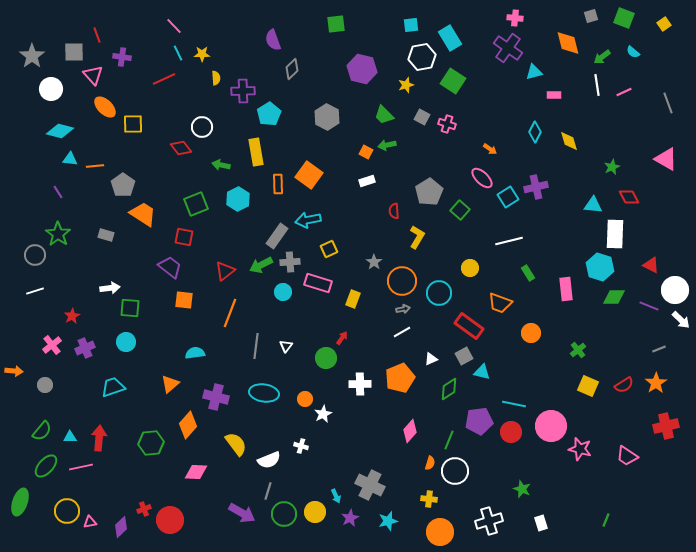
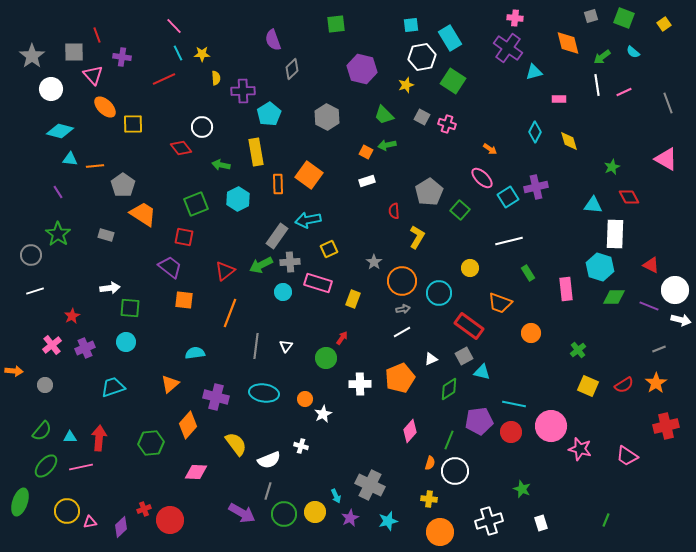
pink rectangle at (554, 95): moved 5 px right, 4 px down
gray circle at (35, 255): moved 4 px left
white arrow at (681, 320): rotated 30 degrees counterclockwise
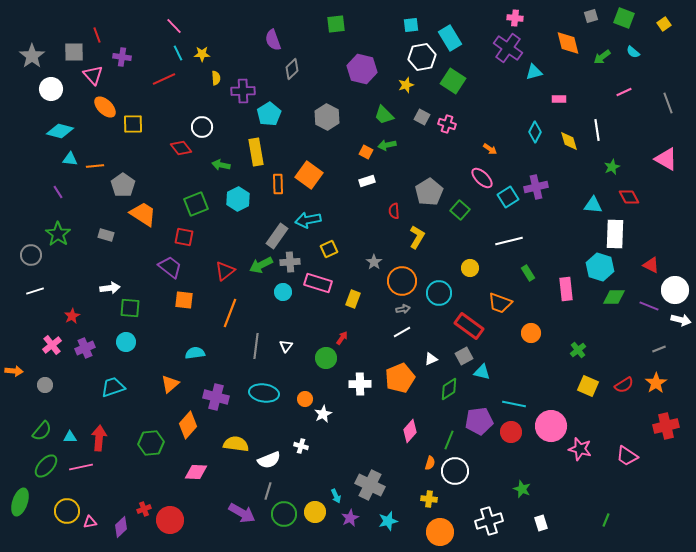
white line at (597, 85): moved 45 px down
yellow semicircle at (236, 444): rotated 45 degrees counterclockwise
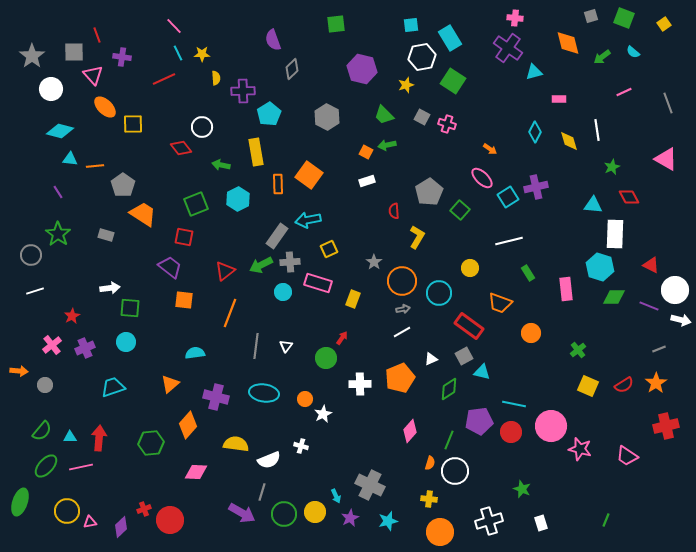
orange arrow at (14, 371): moved 5 px right
gray line at (268, 491): moved 6 px left, 1 px down
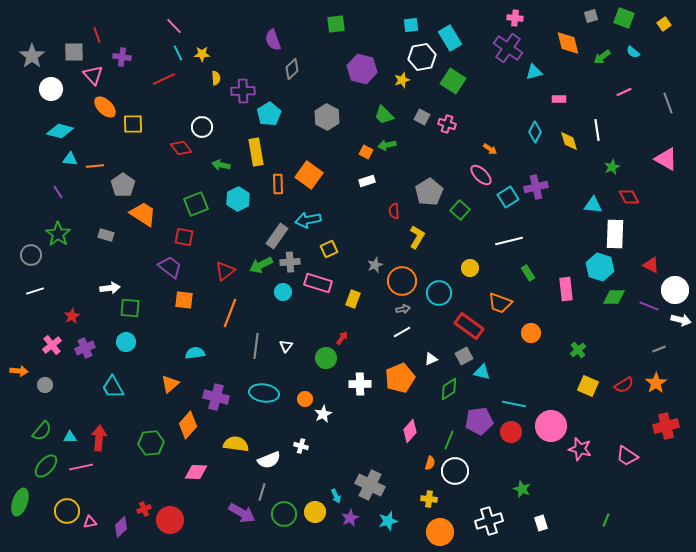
yellow star at (406, 85): moved 4 px left, 5 px up
pink ellipse at (482, 178): moved 1 px left, 3 px up
gray star at (374, 262): moved 1 px right, 3 px down; rotated 14 degrees clockwise
cyan trapezoid at (113, 387): rotated 100 degrees counterclockwise
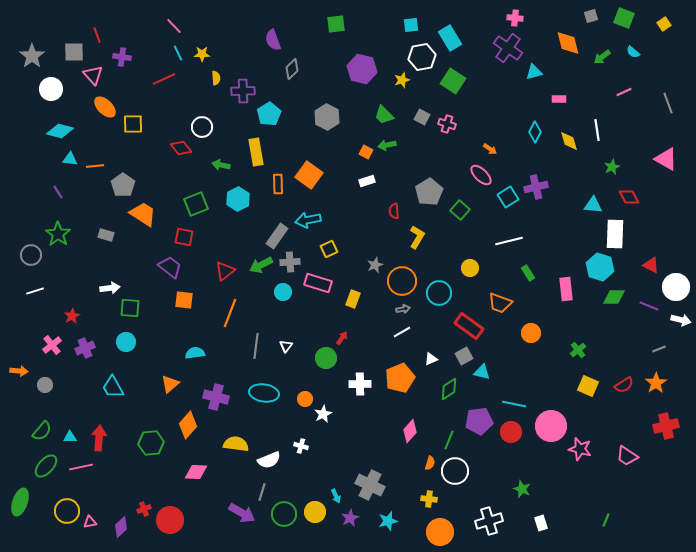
white circle at (675, 290): moved 1 px right, 3 px up
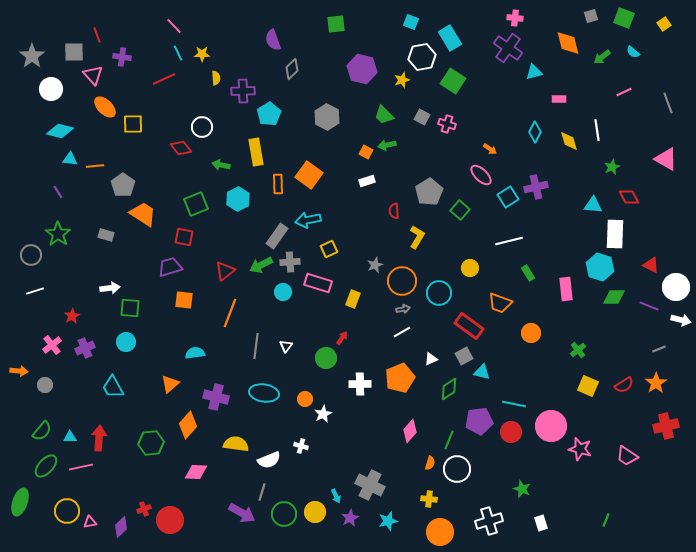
cyan square at (411, 25): moved 3 px up; rotated 28 degrees clockwise
purple trapezoid at (170, 267): rotated 55 degrees counterclockwise
white circle at (455, 471): moved 2 px right, 2 px up
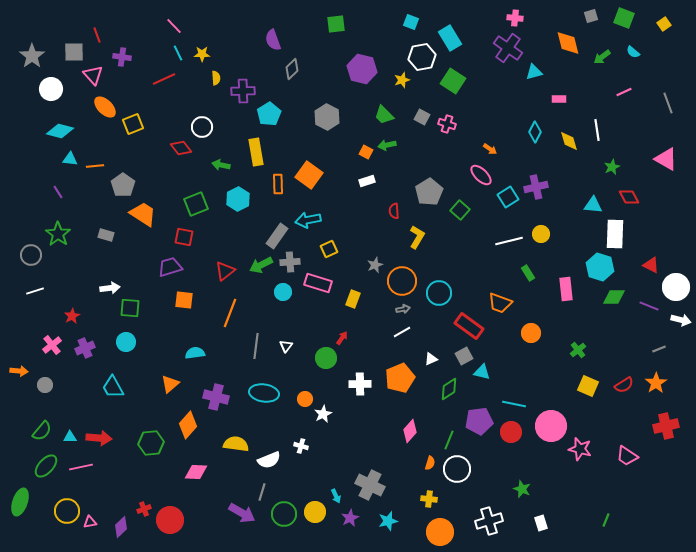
yellow square at (133, 124): rotated 20 degrees counterclockwise
yellow circle at (470, 268): moved 71 px right, 34 px up
red arrow at (99, 438): rotated 90 degrees clockwise
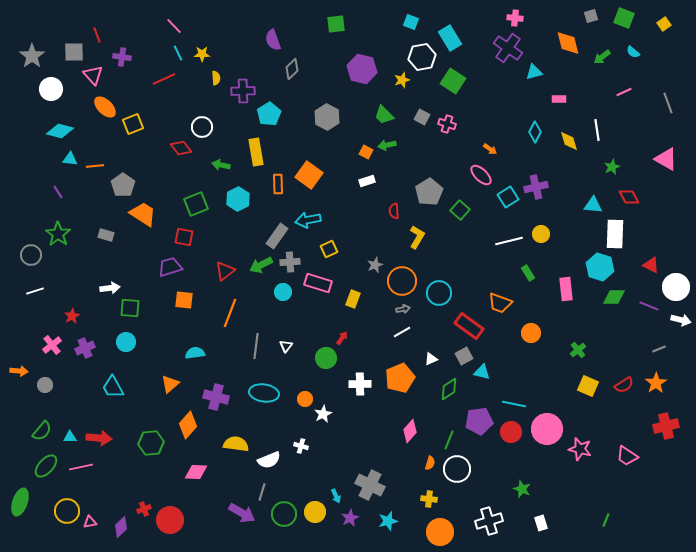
pink circle at (551, 426): moved 4 px left, 3 px down
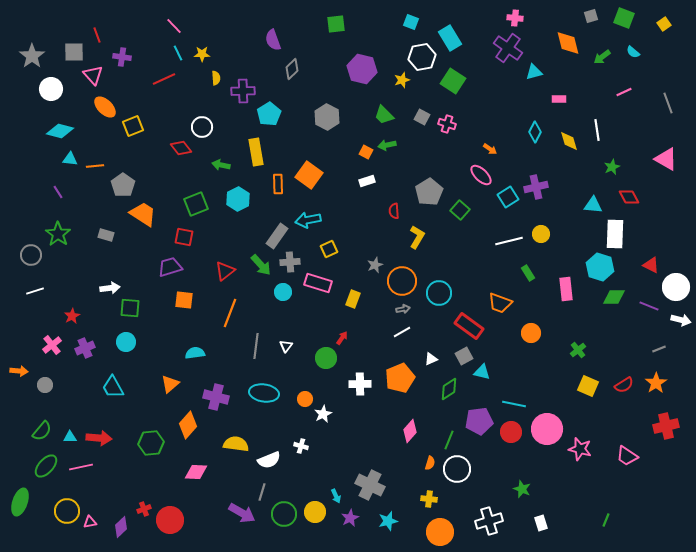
yellow square at (133, 124): moved 2 px down
green arrow at (261, 265): rotated 105 degrees counterclockwise
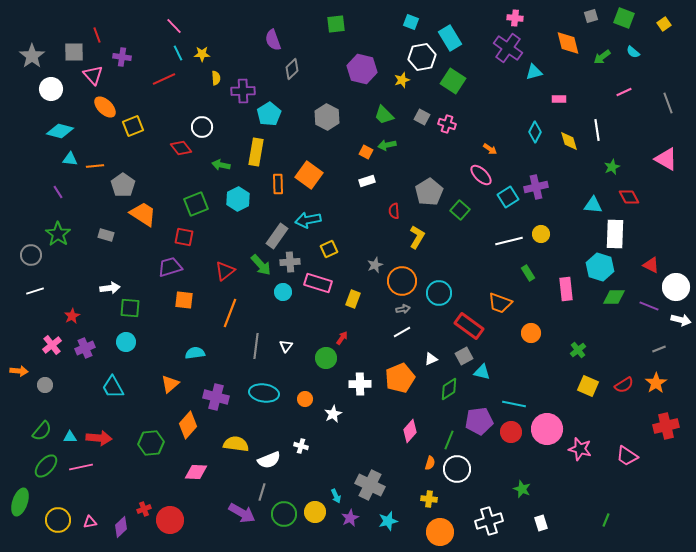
yellow rectangle at (256, 152): rotated 20 degrees clockwise
white star at (323, 414): moved 10 px right
yellow circle at (67, 511): moved 9 px left, 9 px down
